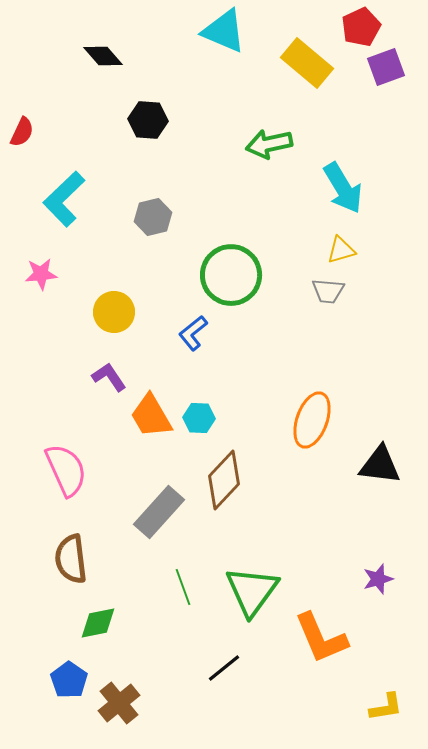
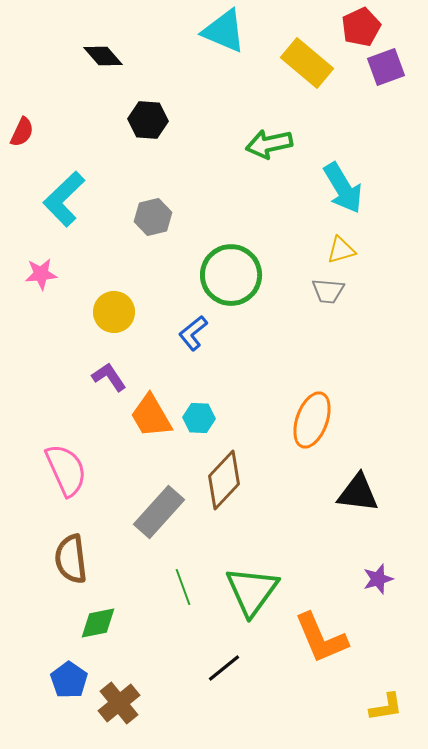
black triangle: moved 22 px left, 28 px down
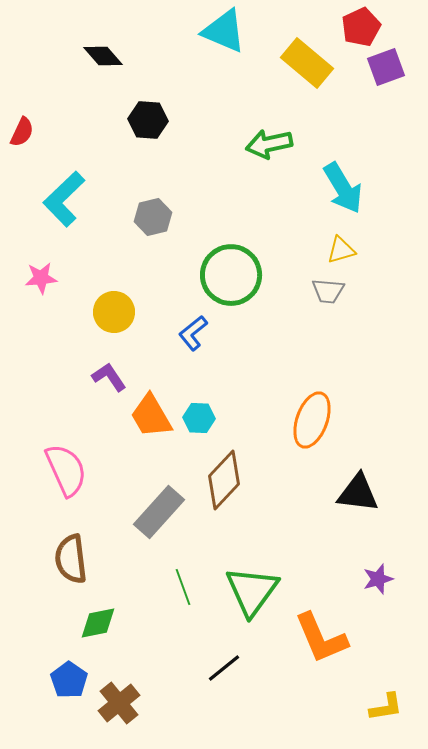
pink star: moved 4 px down
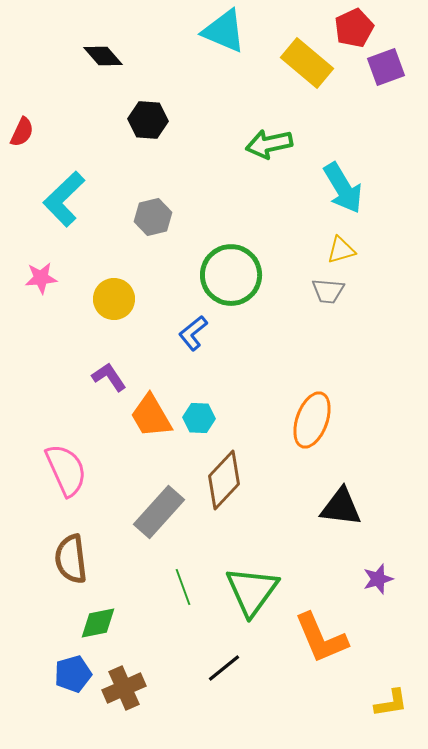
red pentagon: moved 7 px left, 1 px down
yellow circle: moved 13 px up
black triangle: moved 17 px left, 14 px down
blue pentagon: moved 4 px right, 6 px up; rotated 21 degrees clockwise
brown cross: moved 5 px right, 15 px up; rotated 15 degrees clockwise
yellow L-shape: moved 5 px right, 4 px up
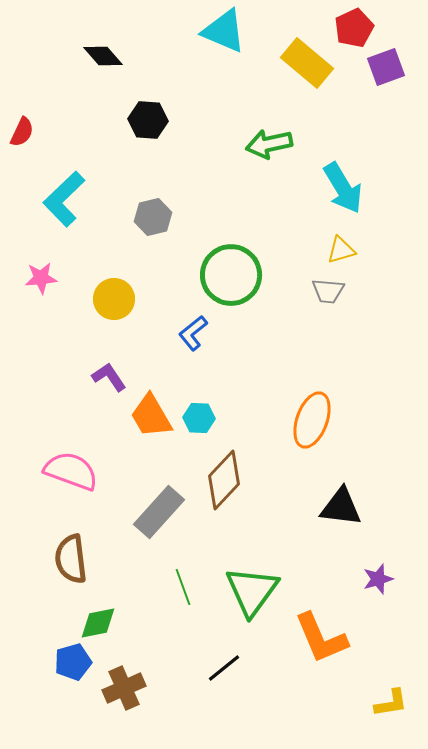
pink semicircle: moved 5 px right, 1 px down; rotated 46 degrees counterclockwise
blue pentagon: moved 12 px up
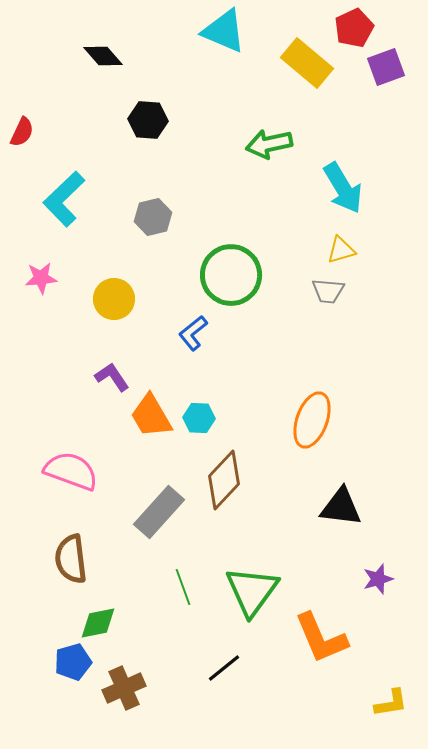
purple L-shape: moved 3 px right
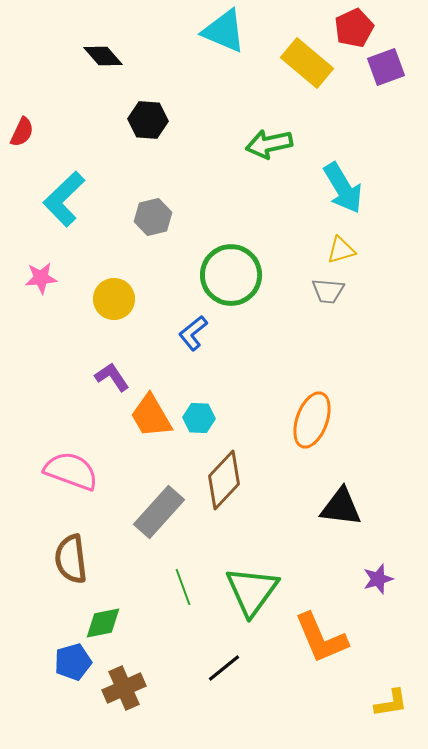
green diamond: moved 5 px right
